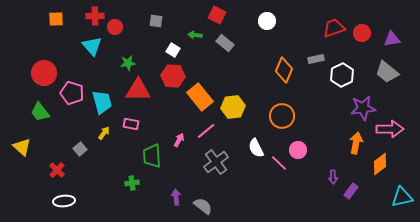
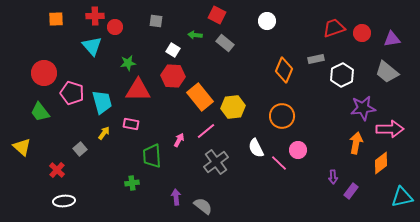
orange diamond at (380, 164): moved 1 px right, 1 px up
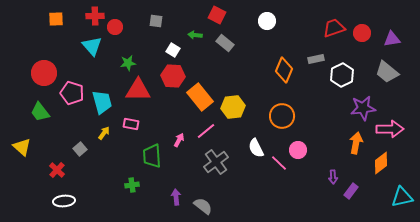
green cross at (132, 183): moved 2 px down
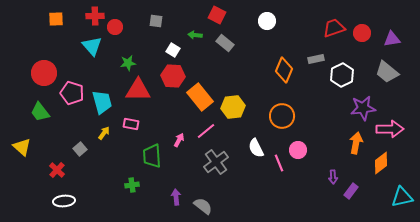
pink line at (279, 163): rotated 24 degrees clockwise
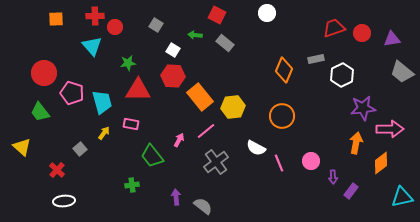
gray square at (156, 21): moved 4 px down; rotated 24 degrees clockwise
white circle at (267, 21): moved 8 px up
gray trapezoid at (387, 72): moved 15 px right
white semicircle at (256, 148): rotated 36 degrees counterclockwise
pink circle at (298, 150): moved 13 px right, 11 px down
green trapezoid at (152, 156): rotated 35 degrees counterclockwise
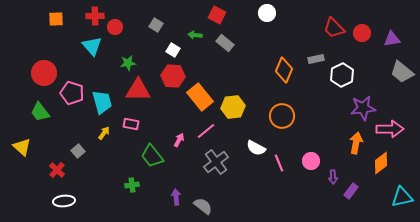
red trapezoid at (334, 28): rotated 115 degrees counterclockwise
gray square at (80, 149): moved 2 px left, 2 px down
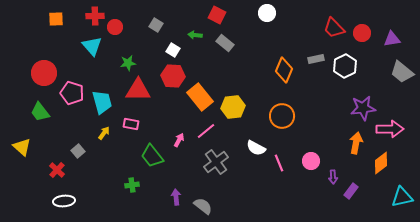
white hexagon at (342, 75): moved 3 px right, 9 px up
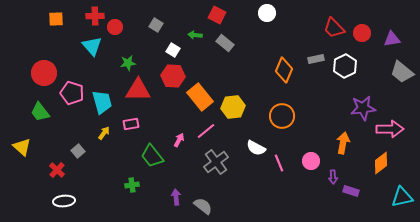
pink rectangle at (131, 124): rotated 21 degrees counterclockwise
orange arrow at (356, 143): moved 13 px left
purple rectangle at (351, 191): rotated 70 degrees clockwise
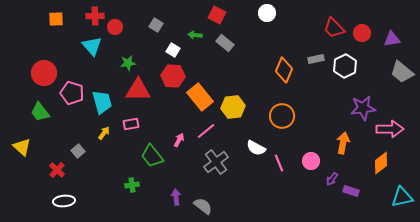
purple arrow at (333, 177): moved 1 px left, 2 px down; rotated 40 degrees clockwise
